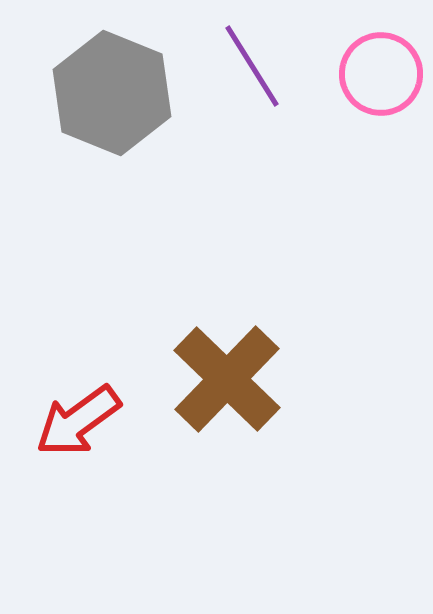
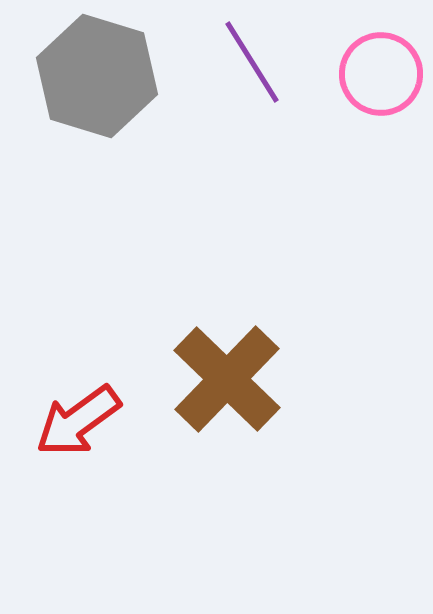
purple line: moved 4 px up
gray hexagon: moved 15 px left, 17 px up; rotated 5 degrees counterclockwise
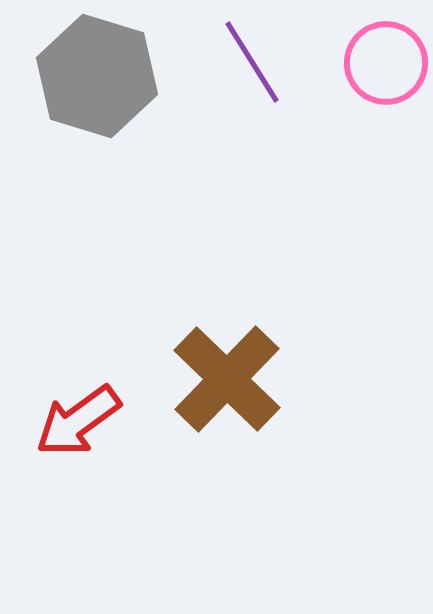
pink circle: moved 5 px right, 11 px up
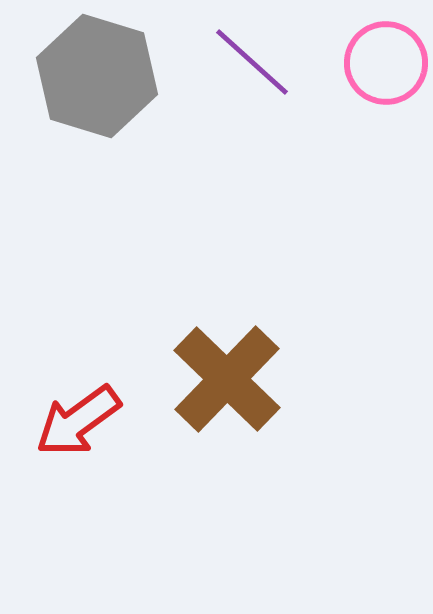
purple line: rotated 16 degrees counterclockwise
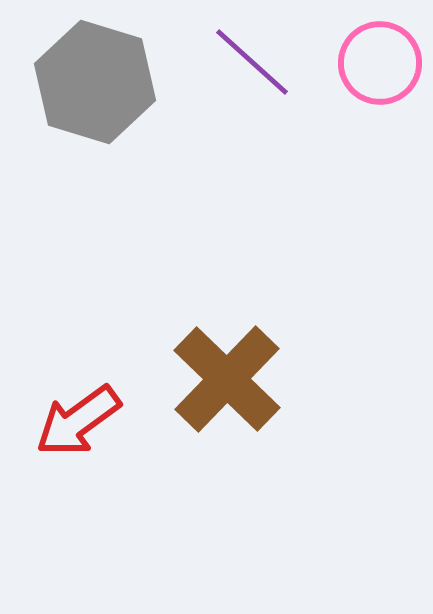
pink circle: moved 6 px left
gray hexagon: moved 2 px left, 6 px down
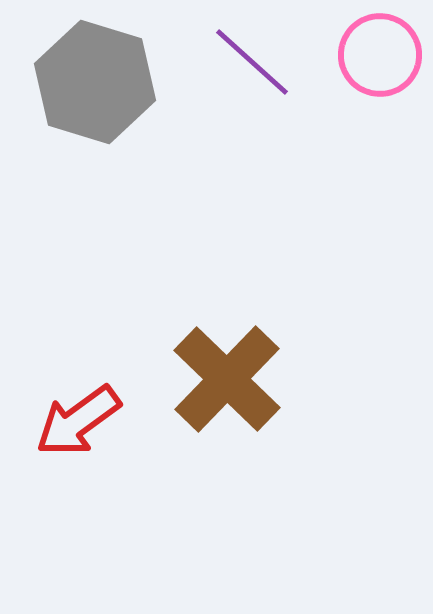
pink circle: moved 8 px up
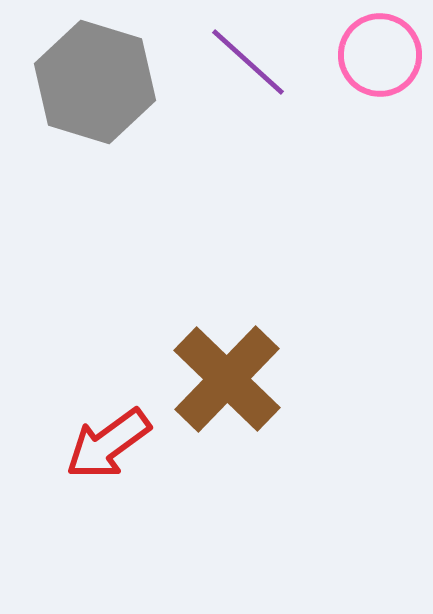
purple line: moved 4 px left
red arrow: moved 30 px right, 23 px down
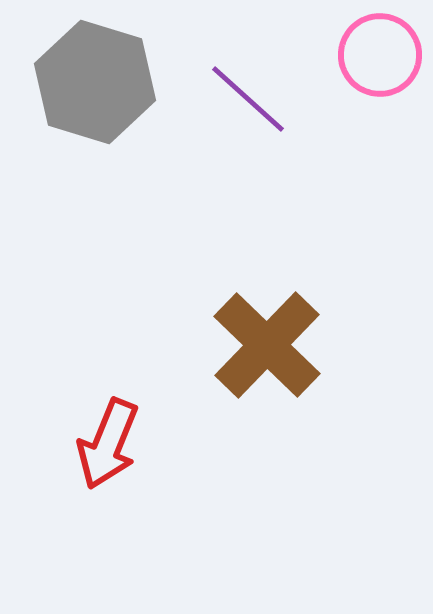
purple line: moved 37 px down
brown cross: moved 40 px right, 34 px up
red arrow: rotated 32 degrees counterclockwise
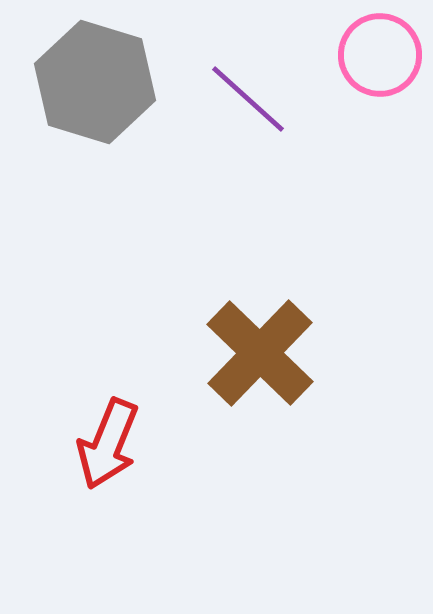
brown cross: moved 7 px left, 8 px down
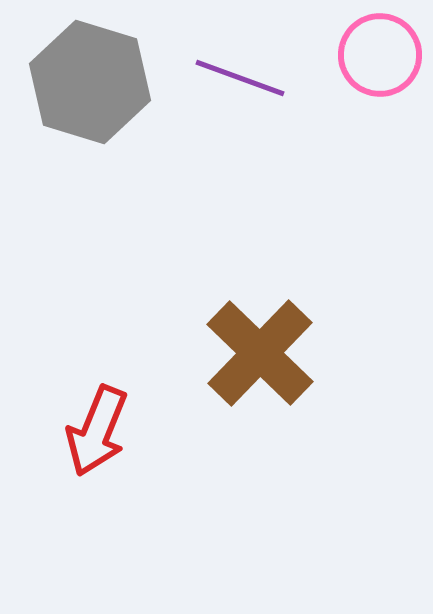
gray hexagon: moved 5 px left
purple line: moved 8 px left, 21 px up; rotated 22 degrees counterclockwise
red arrow: moved 11 px left, 13 px up
